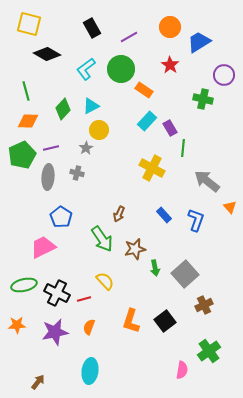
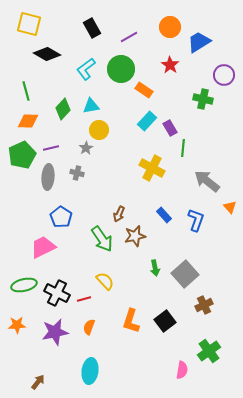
cyan triangle at (91, 106): rotated 18 degrees clockwise
brown star at (135, 249): moved 13 px up
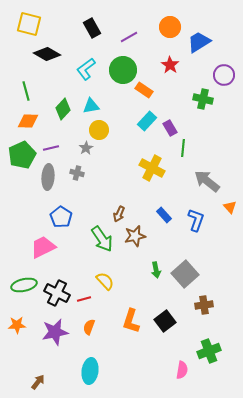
green circle at (121, 69): moved 2 px right, 1 px down
green arrow at (155, 268): moved 1 px right, 2 px down
brown cross at (204, 305): rotated 18 degrees clockwise
green cross at (209, 351): rotated 15 degrees clockwise
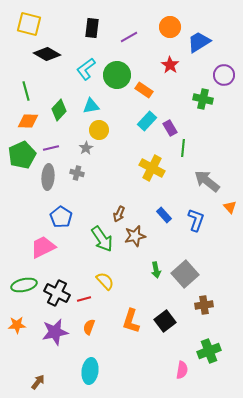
black rectangle at (92, 28): rotated 36 degrees clockwise
green circle at (123, 70): moved 6 px left, 5 px down
green diamond at (63, 109): moved 4 px left, 1 px down
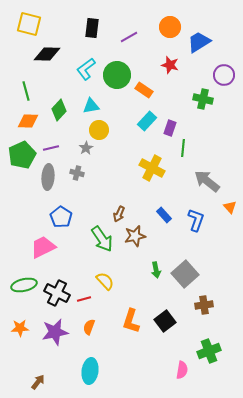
black diamond at (47, 54): rotated 28 degrees counterclockwise
red star at (170, 65): rotated 18 degrees counterclockwise
purple rectangle at (170, 128): rotated 49 degrees clockwise
orange star at (17, 325): moved 3 px right, 3 px down
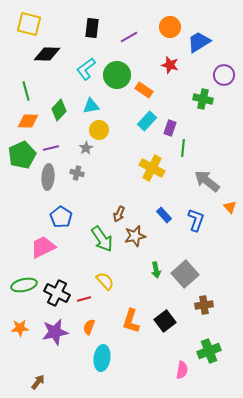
cyan ellipse at (90, 371): moved 12 px right, 13 px up
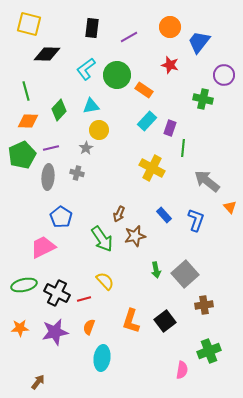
blue trapezoid at (199, 42): rotated 20 degrees counterclockwise
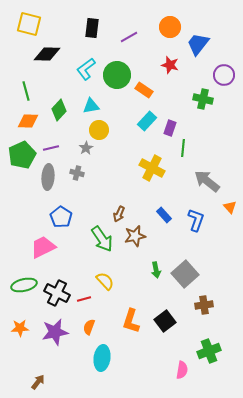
blue trapezoid at (199, 42): moved 1 px left, 2 px down
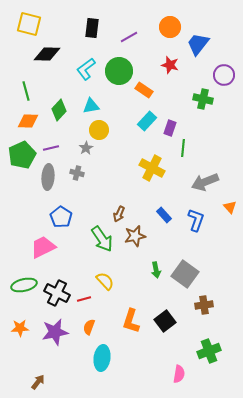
green circle at (117, 75): moved 2 px right, 4 px up
gray arrow at (207, 181): moved 2 px left, 1 px down; rotated 60 degrees counterclockwise
gray square at (185, 274): rotated 12 degrees counterclockwise
pink semicircle at (182, 370): moved 3 px left, 4 px down
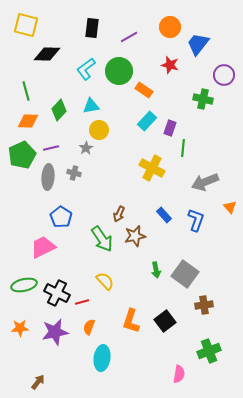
yellow square at (29, 24): moved 3 px left, 1 px down
gray cross at (77, 173): moved 3 px left
red line at (84, 299): moved 2 px left, 3 px down
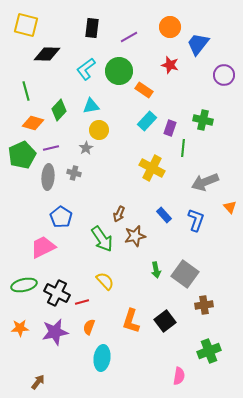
green cross at (203, 99): moved 21 px down
orange diamond at (28, 121): moved 5 px right, 2 px down; rotated 15 degrees clockwise
pink semicircle at (179, 374): moved 2 px down
